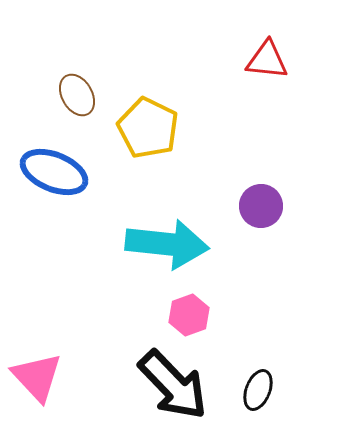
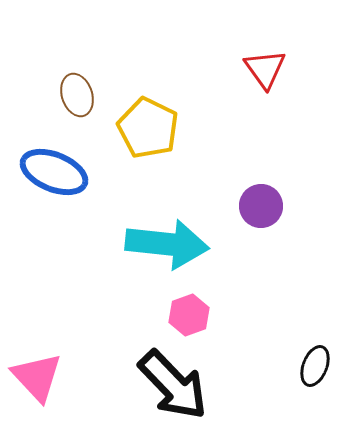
red triangle: moved 2 px left, 9 px down; rotated 48 degrees clockwise
brown ellipse: rotated 12 degrees clockwise
black ellipse: moved 57 px right, 24 px up
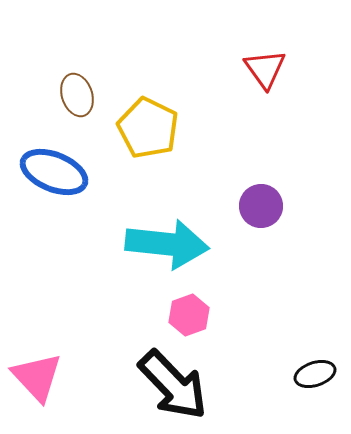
black ellipse: moved 8 px down; rotated 51 degrees clockwise
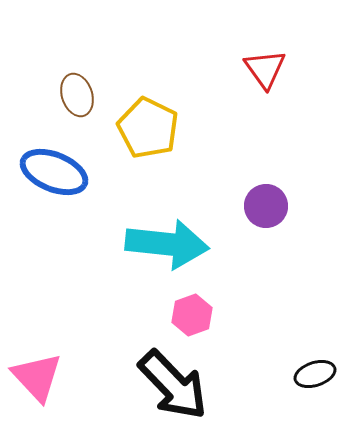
purple circle: moved 5 px right
pink hexagon: moved 3 px right
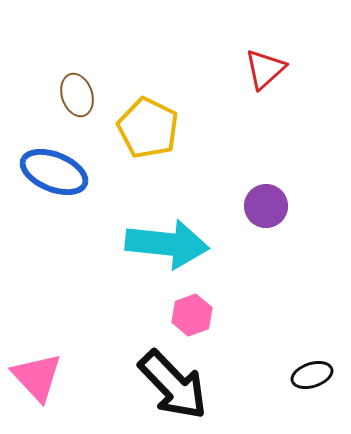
red triangle: rotated 24 degrees clockwise
black ellipse: moved 3 px left, 1 px down
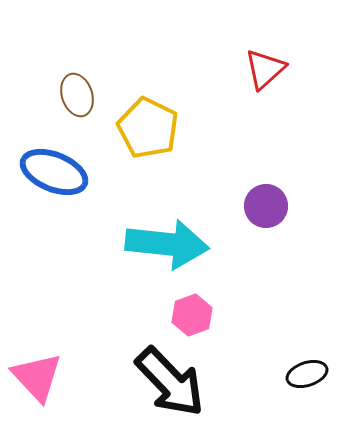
black ellipse: moved 5 px left, 1 px up
black arrow: moved 3 px left, 3 px up
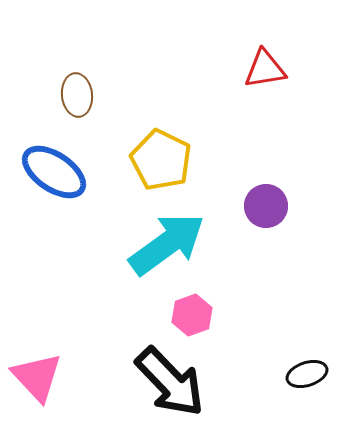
red triangle: rotated 33 degrees clockwise
brown ellipse: rotated 12 degrees clockwise
yellow pentagon: moved 13 px right, 32 px down
blue ellipse: rotated 12 degrees clockwise
cyan arrow: rotated 42 degrees counterclockwise
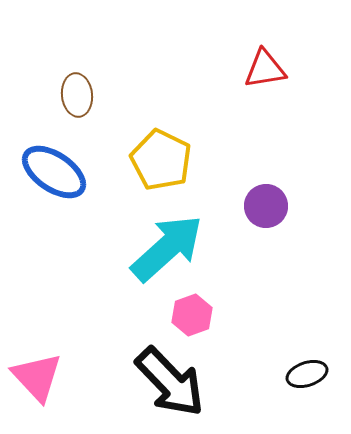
cyan arrow: moved 4 px down; rotated 6 degrees counterclockwise
